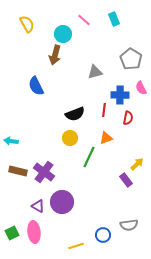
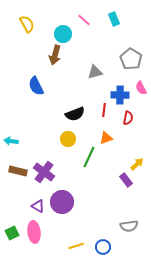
yellow circle: moved 2 px left, 1 px down
gray semicircle: moved 1 px down
blue circle: moved 12 px down
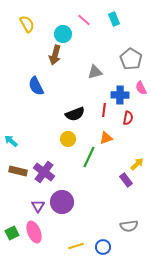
cyan arrow: rotated 32 degrees clockwise
purple triangle: rotated 32 degrees clockwise
pink ellipse: rotated 15 degrees counterclockwise
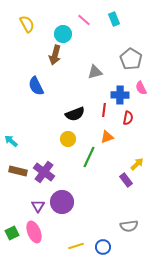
orange triangle: moved 1 px right, 1 px up
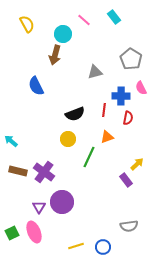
cyan rectangle: moved 2 px up; rotated 16 degrees counterclockwise
blue cross: moved 1 px right, 1 px down
purple triangle: moved 1 px right, 1 px down
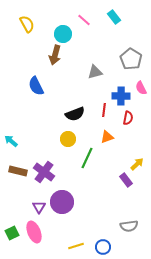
green line: moved 2 px left, 1 px down
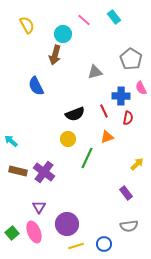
yellow semicircle: moved 1 px down
red line: moved 1 px down; rotated 32 degrees counterclockwise
purple rectangle: moved 13 px down
purple circle: moved 5 px right, 22 px down
green square: rotated 16 degrees counterclockwise
blue circle: moved 1 px right, 3 px up
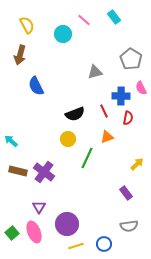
brown arrow: moved 35 px left
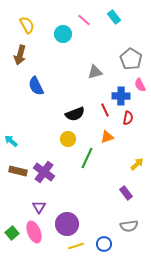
pink semicircle: moved 1 px left, 3 px up
red line: moved 1 px right, 1 px up
